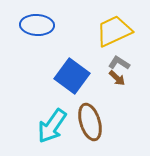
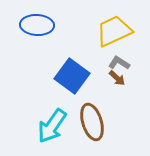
brown ellipse: moved 2 px right
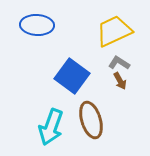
brown arrow: moved 3 px right, 3 px down; rotated 18 degrees clockwise
brown ellipse: moved 1 px left, 2 px up
cyan arrow: moved 1 px left, 1 px down; rotated 15 degrees counterclockwise
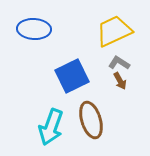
blue ellipse: moved 3 px left, 4 px down
blue square: rotated 28 degrees clockwise
